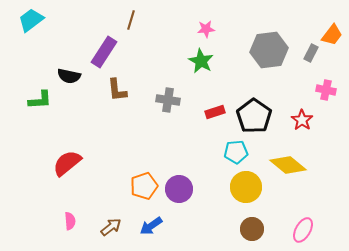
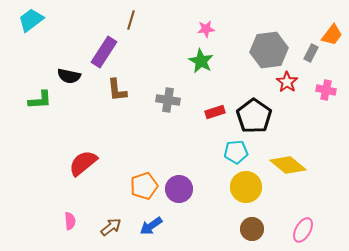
red star: moved 15 px left, 38 px up
red semicircle: moved 16 px right
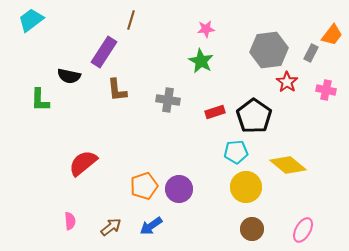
green L-shape: rotated 95 degrees clockwise
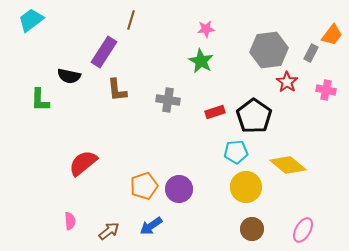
brown arrow: moved 2 px left, 4 px down
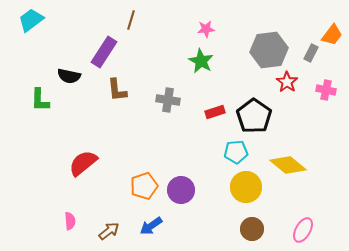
purple circle: moved 2 px right, 1 px down
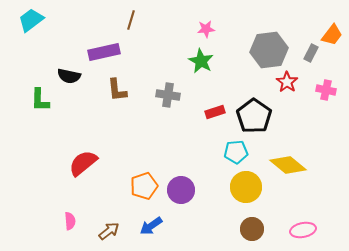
purple rectangle: rotated 44 degrees clockwise
gray cross: moved 5 px up
pink ellipse: rotated 50 degrees clockwise
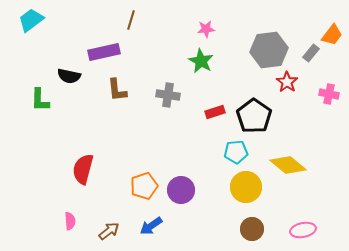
gray rectangle: rotated 12 degrees clockwise
pink cross: moved 3 px right, 4 px down
red semicircle: moved 6 px down; rotated 36 degrees counterclockwise
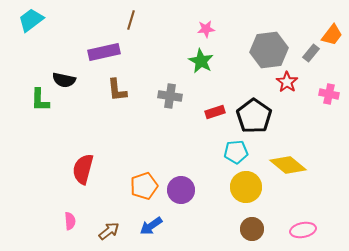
black semicircle: moved 5 px left, 4 px down
gray cross: moved 2 px right, 1 px down
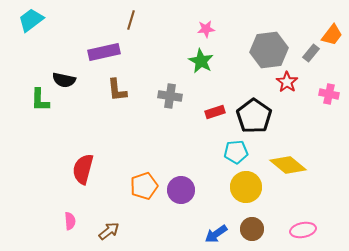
blue arrow: moved 65 px right, 8 px down
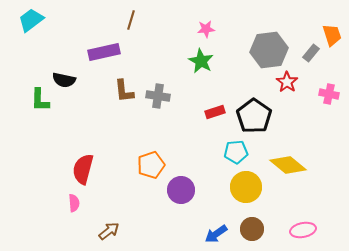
orange trapezoid: rotated 55 degrees counterclockwise
brown L-shape: moved 7 px right, 1 px down
gray cross: moved 12 px left
orange pentagon: moved 7 px right, 21 px up
pink semicircle: moved 4 px right, 18 px up
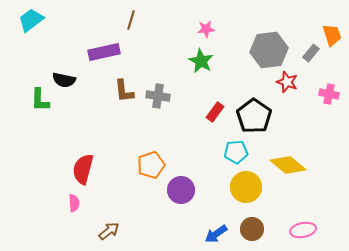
red star: rotated 15 degrees counterclockwise
red rectangle: rotated 36 degrees counterclockwise
